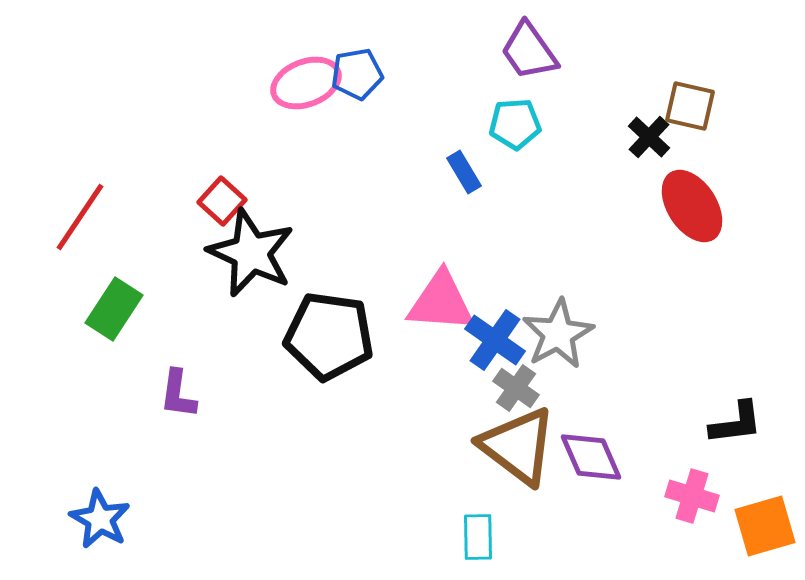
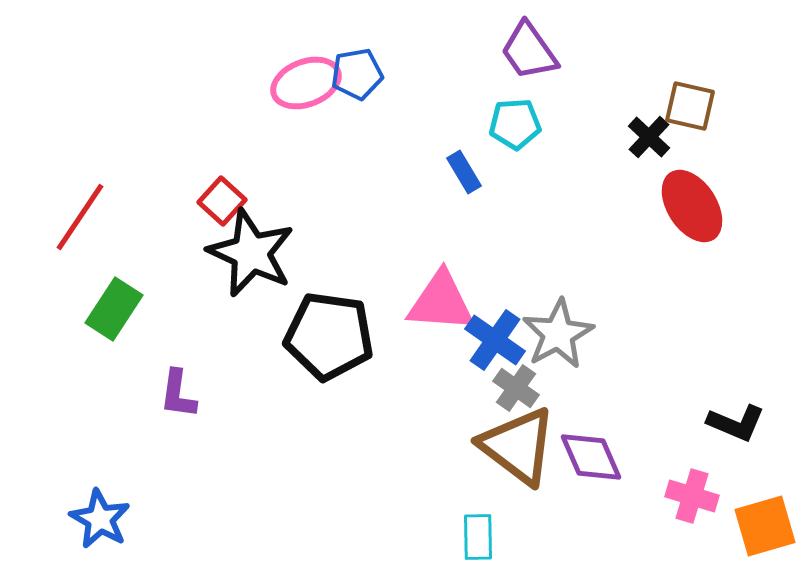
black L-shape: rotated 30 degrees clockwise
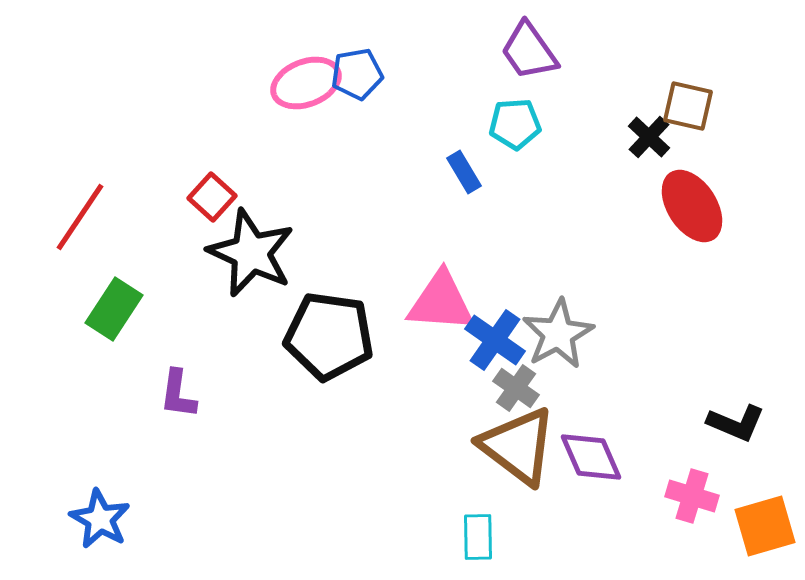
brown square: moved 2 px left
red square: moved 10 px left, 4 px up
